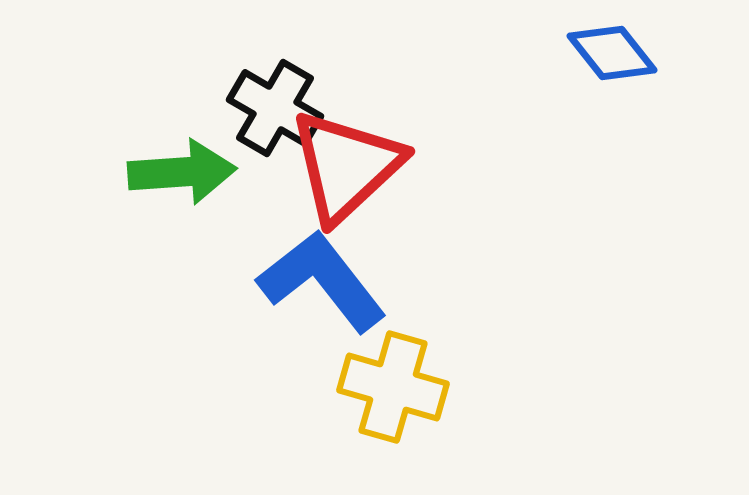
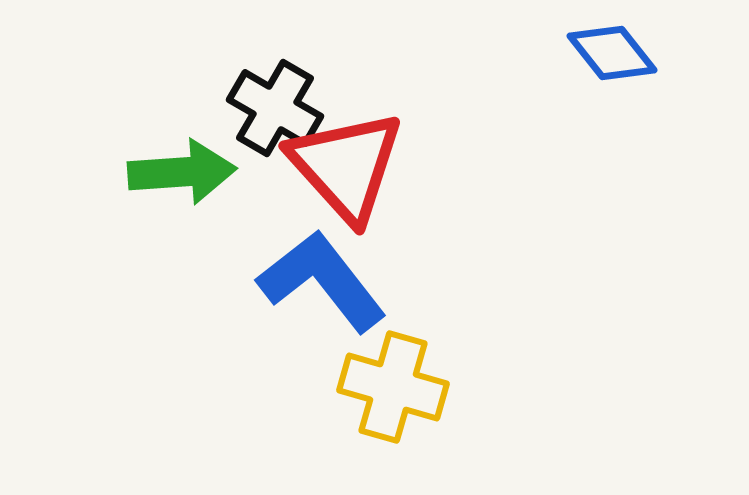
red triangle: rotated 29 degrees counterclockwise
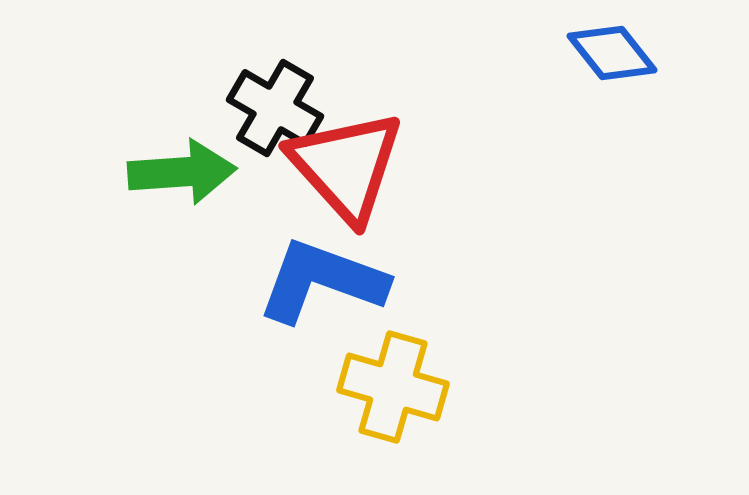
blue L-shape: rotated 32 degrees counterclockwise
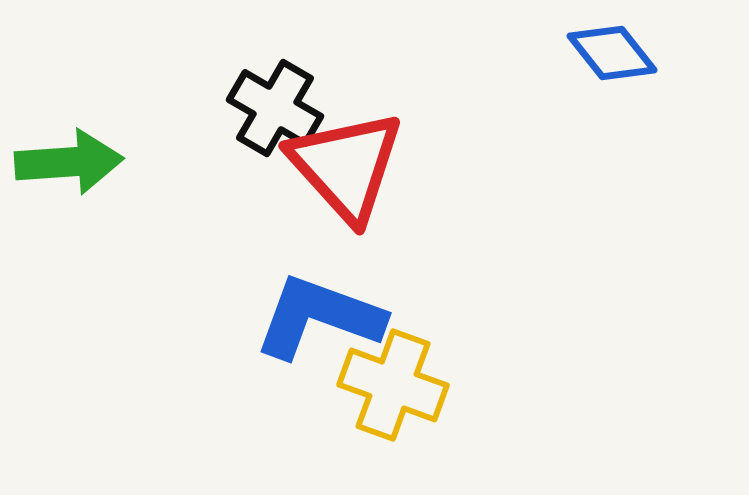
green arrow: moved 113 px left, 10 px up
blue L-shape: moved 3 px left, 36 px down
yellow cross: moved 2 px up; rotated 4 degrees clockwise
